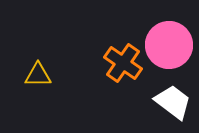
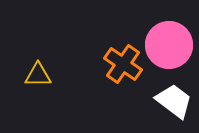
orange cross: moved 1 px down
white trapezoid: moved 1 px right, 1 px up
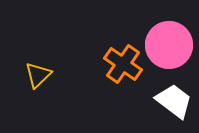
yellow triangle: rotated 44 degrees counterclockwise
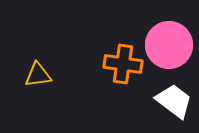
orange cross: rotated 27 degrees counterclockwise
yellow triangle: rotated 36 degrees clockwise
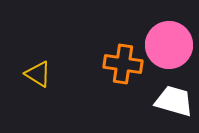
yellow triangle: moved 1 px up; rotated 40 degrees clockwise
white trapezoid: rotated 21 degrees counterclockwise
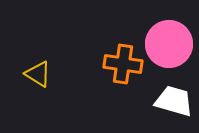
pink circle: moved 1 px up
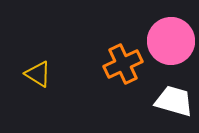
pink circle: moved 2 px right, 3 px up
orange cross: rotated 33 degrees counterclockwise
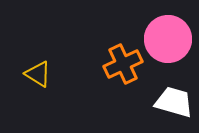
pink circle: moved 3 px left, 2 px up
white trapezoid: moved 1 px down
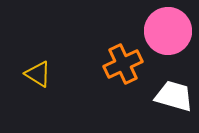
pink circle: moved 8 px up
white trapezoid: moved 6 px up
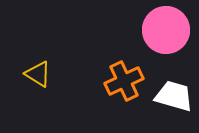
pink circle: moved 2 px left, 1 px up
orange cross: moved 1 px right, 17 px down
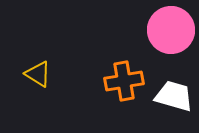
pink circle: moved 5 px right
orange cross: rotated 15 degrees clockwise
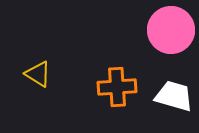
orange cross: moved 7 px left, 6 px down; rotated 6 degrees clockwise
